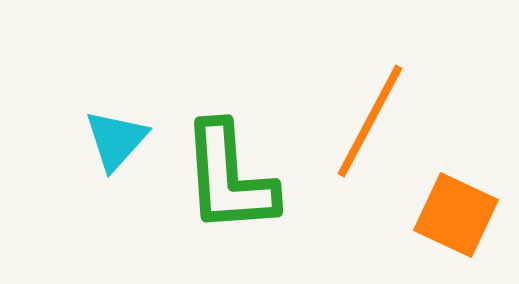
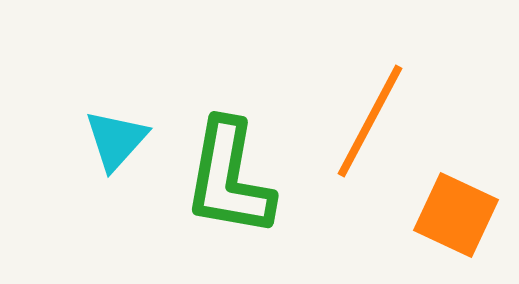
green L-shape: rotated 14 degrees clockwise
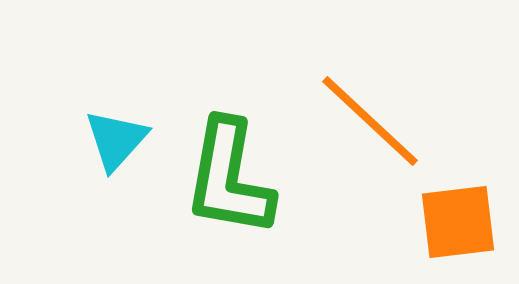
orange line: rotated 75 degrees counterclockwise
orange square: moved 2 px right, 7 px down; rotated 32 degrees counterclockwise
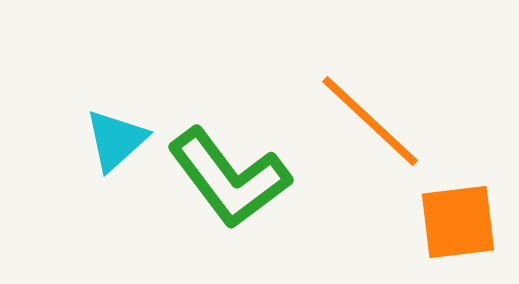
cyan triangle: rotated 6 degrees clockwise
green L-shape: rotated 47 degrees counterclockwise
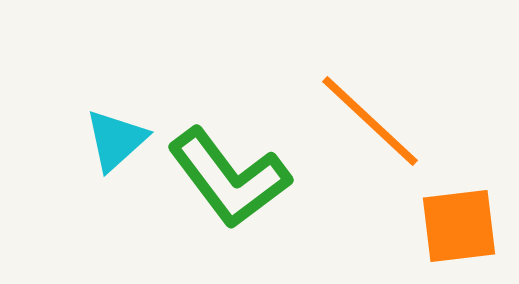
orange square: moved 1 px right, 4 px down
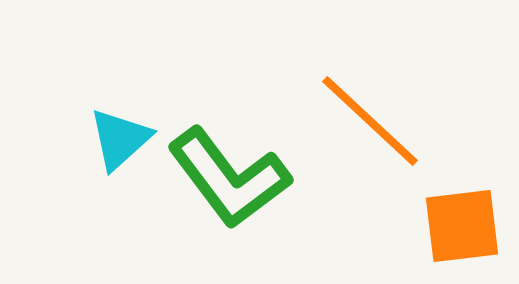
cyan triangle: moved 4 px right, 1 px up
orange square: moved 3 px right
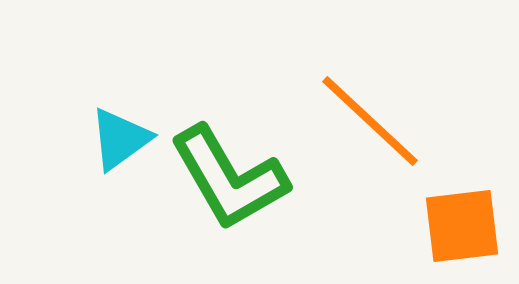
cyan triangle: rotated 6 degrees clockwise
green L-shape: rotated 7 degrees clockwise
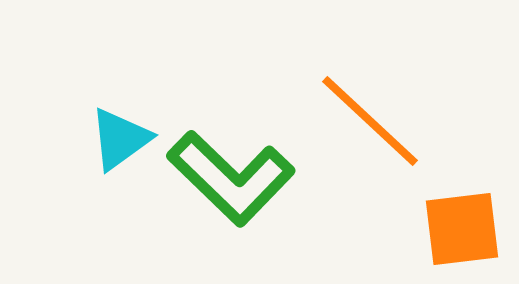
green L-shape: moved 2 px right; rotated 16 degrees counterclockwise
orange square: moved 3 px down
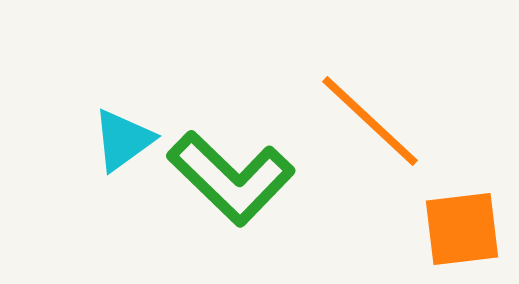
cyan triangle: moved 3 px right, 1 px down
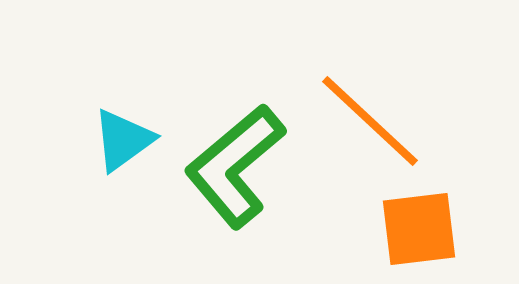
green L-shape: moved 4 px right, 12 px up; rotated 96 degrees clockwise
orange square: moved 43 px left
